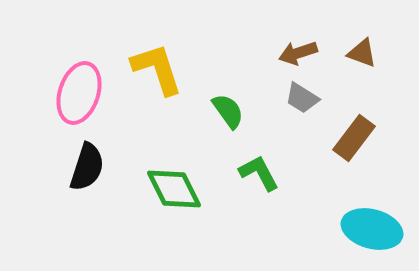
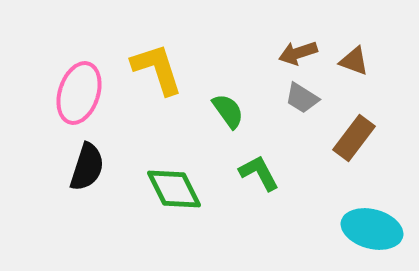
brown triangle: moved 8 px left, 8 px down
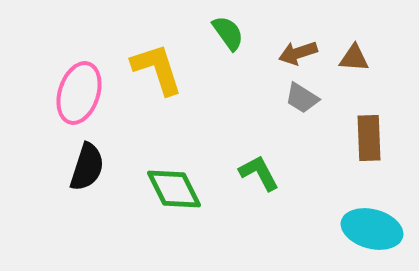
brown triangle: moved 3 px up; rotated 16 degrees counterclockwise
green semicircle: moved 78 px up
brown rectangle: moved 15 px right; rotated 39 degrees counterclockwise
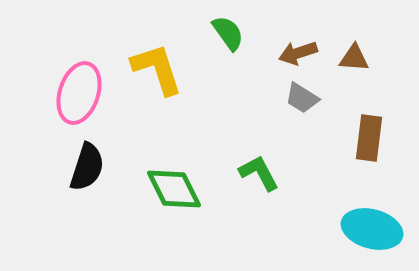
brown rectangle: rotated 9 degrees clockwise
